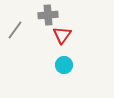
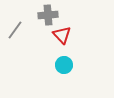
red triangle: rotated 18 degrees counterclockwise
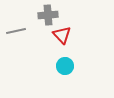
gray line: moved 1 px right, 1 px down; rotated 42 degrees clockwise
cyan circle: moved 1 px right, 1 px down
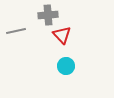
cyan circle: moved 1 px right
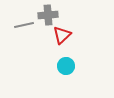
gray line: moved 8 px right, 6 px up
red triangle: rotated 30 degrees clockwise
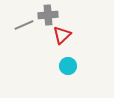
gray line: rotated 12 degrees counterclockwise
cyan circle: moved 2 px right
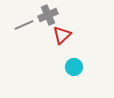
gray cross: rotated 18 degrees counterclockwise
cyan circle: moved 6 px right, 1 px down
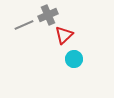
red triangle: moved 2 px right
cyan circle: moved 8 px up
